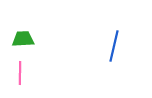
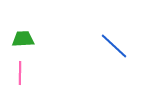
blue line: rotated 60 degrees counterclockwise
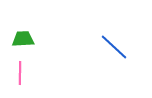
blue line: moved 1 px down
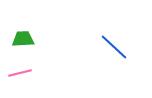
pink line: rotated 75 degrees clockwise
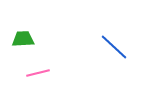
pink line: moved 18 px right
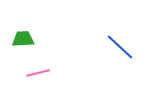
blue line: moved 6 px right
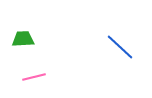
pink line: moved 4 px left, 4 px down
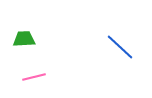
green trapezoid: moved 1 px right
